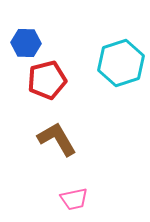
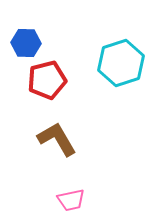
pink trapezoid: moved 3 px left, 1 px down
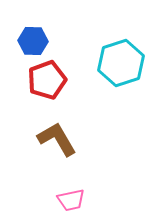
blue hexagon: moved 7 px right, 2 px up
red pentagon: rotated 6 degrees counterclockwise
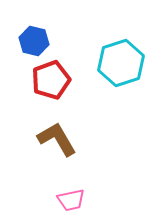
blue hexagon: moved 1 px right; rotated 12 degrees clockwise
red pentagon: moved 4 px right
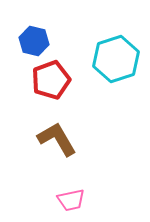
cyan hexagon: moved 5 px left, 4 px up
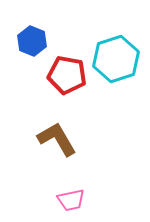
blue hexagon: moved 2 px left; rotated 8 degrees clockwise
red pentagon: moved 16 px right, 5 px up; rotated 30 degrees clockwise
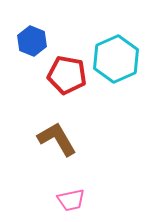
cyan hexagon: rotated 6 degrees counterclockwise
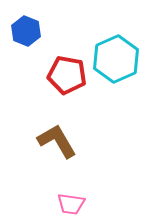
blue hexagon: moved 6 px left, 10 px up
brown L-shape: moved 2 px down
pink trapezoid: moved 4 px down; rotated 20 degrees clockwise
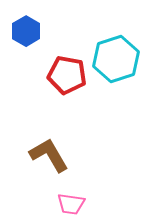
blue hexagon: rotated 8 degrees clockwise
cyan hexagon: rotated 6 degrees clockwise
brown L-shape: moved 8 px left, 14 px down
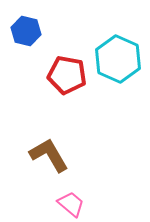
blue hexagon: rotated 16 degrees counterclockwise
cyan hexagon: moved 2 px right; rotated 18 degrees counterclockwise
pink trapezoid: rotated 148 degrees counterclockwise
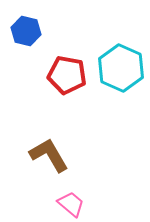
cyan hexagon: moved 3 px right, 9 px down
